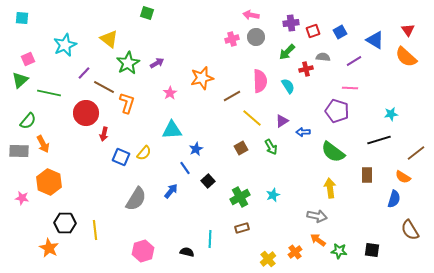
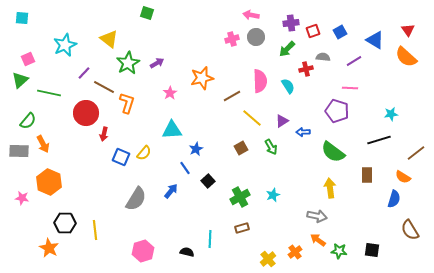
green arrow at (287, 52): moved 3 px up
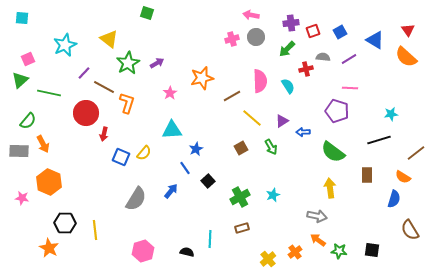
purple line at (354, 61): moved 5 px left, 2 px up
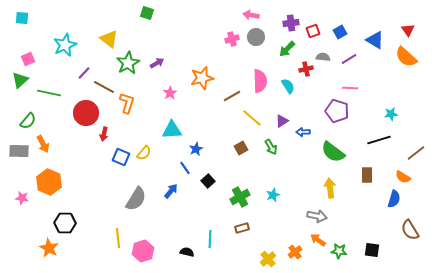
yellow line at (95, 230): moved 23 px right, 8 px down
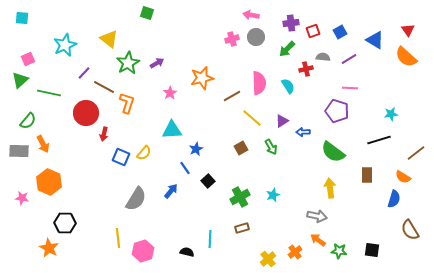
pink semicircle at (260, 81): moved 1 px left, 2 px down
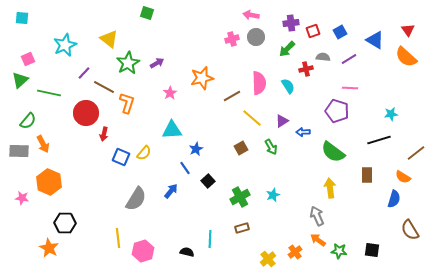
gray arrow at (317, 216): rotated 126 degrees counterclockwise
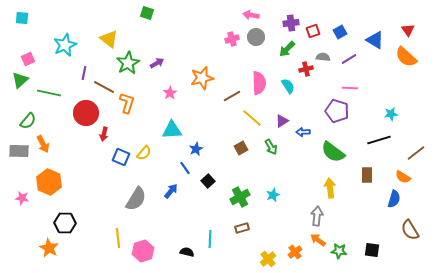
purple line at (84, 73): rotated 32 degrees counterclockwise
gray arrow at (317, 216): rotated 30 degrees clockwise
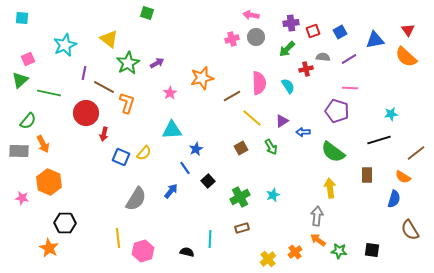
blue triangle at (375, 40): rotated 42 degrees counterclockwise
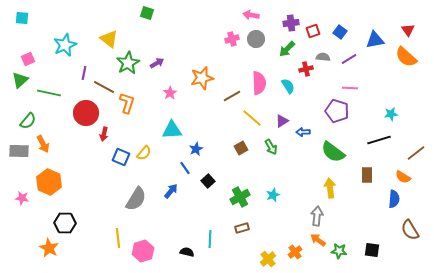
blue square at (340, 32): rotated 24 degrees counterclockwise
gray circle at (256, 37): moved 2 px down
blue semicircle at (394, 199): rotated 12 degrees counterclockwise
